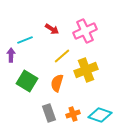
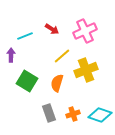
cyan line: moved 4 px up
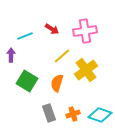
pink cross: rotated 15 degrees clockwise
yellow cross: rotated 15 degrees counterclockwise
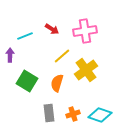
purple arrow: moved 1 px left
gray rectangle: rotated 12 degrees clockwise
